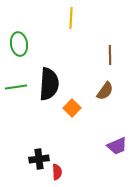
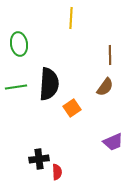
brown semicircle: moved 4 px up
orange square: rotated 12 degrees clockwise
purple trapezoid: moved 4 px left, 4 px up
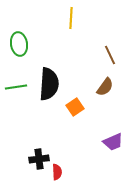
brown line: rotated 24 degrees counterclockwise
orange square: moved 3 px right, 1 px up
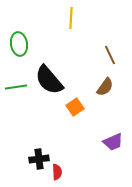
black semicircle: moved 4 px up; rotated 136 degrees clockwise
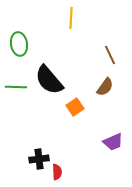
green line: rotated 10 degrees clockwise
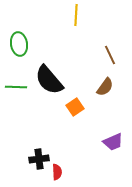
yellow line: moved 5 px right, 3 px up
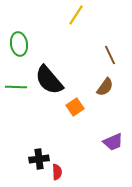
yellow line: rotated 30 degrees clockwise
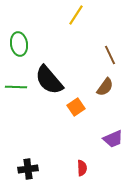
orange square: moved 1 px right
purple trapezoid: moved 3 px up
black cross: moved 11 px left, 10 px down
red semicircle: moved 25 px right, 4 px up
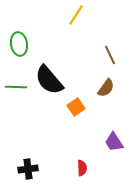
brown semicircle: moved 1 px right, 1 px down
purple trapezoid: moved 1 px right, 3 px down; rotated 80 degrees clockwise
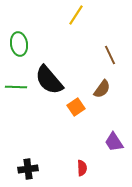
brown semicircle: moved 4 px left, 1 px down
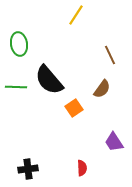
orange square: moved 2 px left, 1 px down
